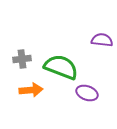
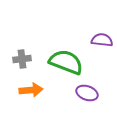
green semicircle: moved 5 px right, 5 px up
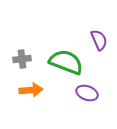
purple semicircle: moved 3 px left; rotated 60 degrees clockwise
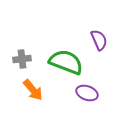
orange arrow: moved 2 px right; rotated 55 degrees clockwise
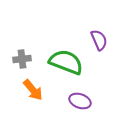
purple ellipse: moved 7 px left, 8 px down
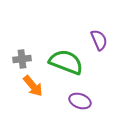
orange arrow: moved 4 px up
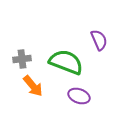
purple ellipse: moved 1 px left, 5 px up
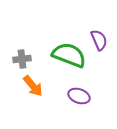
green semicircle: moved 3 px right, 7 px up
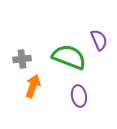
green semicircle: moved 2 px down
orange arrow: rotated 120 degrees counterclockwise
purple ellipse: rotated 60 degrees clockwise
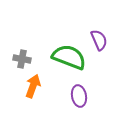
gray cross: rotated 18 degrees clockwise
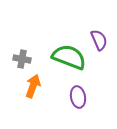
purple ellipse: moved 1 px left, 1 px down
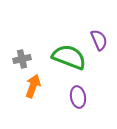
gray cross: rotated 24 degrees counterclockwise
